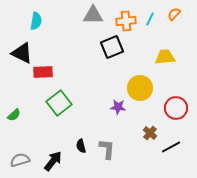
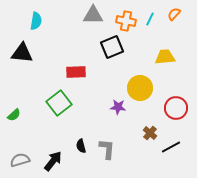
orange cross: rotated 18 degrees clockwise
black triangle: rotated 20 degrees counterclockwise
red rectangle: moved 33 px right
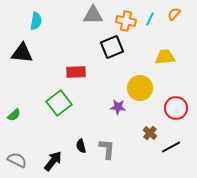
gray semicircle: moved 3 px left; rotated 42 degrees clockwise
